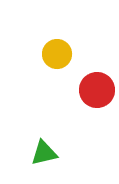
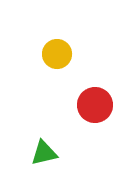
red circle: moved 2 px left, 15 px down
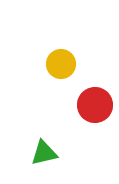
yellow circle: moved 4 px right, 10 px down
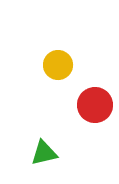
yellow circle: moved 3 px left, 1 px down
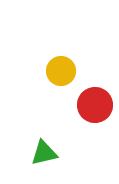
yellow circle: moved 3 px right, 6 px down
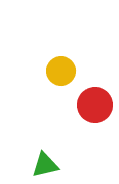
green triangle: moved 1 px right, 12 px down
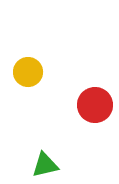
yellow circle: moved 33 px left, 1 px down
